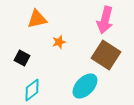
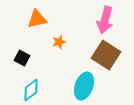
cyan ellipse: moved 1 px left; rotated 24 degrees counterclockwise
cyan diamond: moved 1 px left
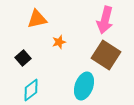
black square: moved 1 px right; rotated 21 degrees clockwise
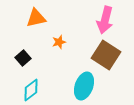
orange triangle: moved 1 px left, 1 px up
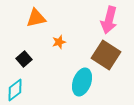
pink arrow: moved 4 px right
black square: moved 1 px right, 1 px down
cyan ellipse: moved 2 px left, 4 px up
cyan diamond: moved 16 px left
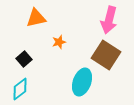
cyan diamond: moved 5 px right, 1 px up
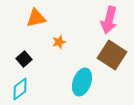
brown square: moved 6 px right
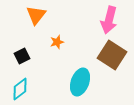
orange triangle: moved 3 px up; rotated 40 degrees counterclockwise
orange star: moved 2 px left
black square: moved 2 px left, 3 px up; rotated 14 degrees clockwise
cyan ellipse: moved 2 px left
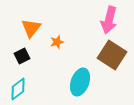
orange triangle: moved 5 px left, 13 px down
cyan diamond: moved 2 px left
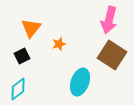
orange star: moved 2 px right, 2 px down
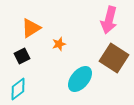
orange triangle: rotated 20 degrees clockwise
brown square: moved 2 px right, 3 px down
cyan ellipse: moved 3 px up; rotated 20 degrees clockwise
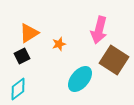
pink arrow: moved 10 px left, 10 px down
orange triangle: moved 2 px left, 5 px down
brown square: moved 2 px down
